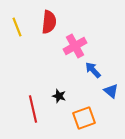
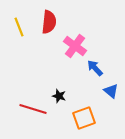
yellow line: moved 2 px right
pink cross: rotated 25 degrees counterclockwise
blue arrow: moved 2 px right, 2 px up
red line: rotated 60 degrees counterclockwise
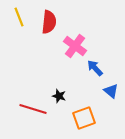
yellow line: moved 10 px up
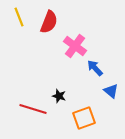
red semicircle: rotated 15 degrees clockwise
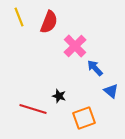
pink cross: rotated 10 degrees clockwise
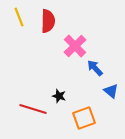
red semicircle: moved 1 px left, 1 px up; rotated 20 degrees counterclockwise
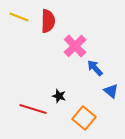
yellow line: rotated 48 degrees counterclockwise
orange square: rotated 30 degrees counterclockwise
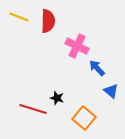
pink cross: moved 2 px right; rotated 20 degrees counterclockwise
blue arrow: moved 2 px right
black star: moved 2 px left, 2 px down
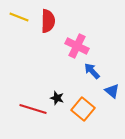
blue arrow: moved 5 px left, 3 px down
blue triangle: moved 1 px right
orange square: moved 1 px left, 9 px up
